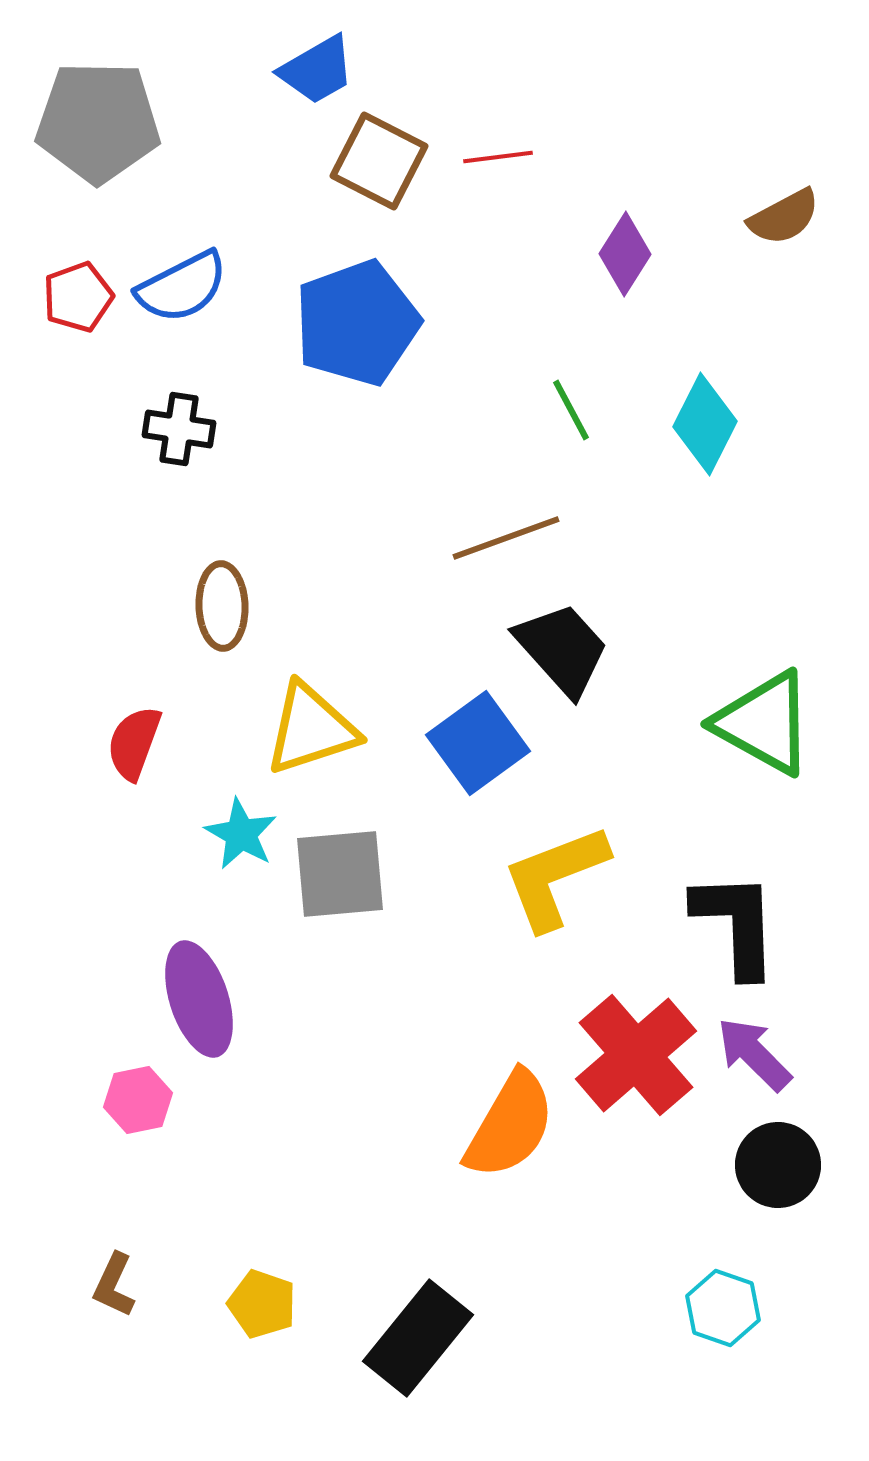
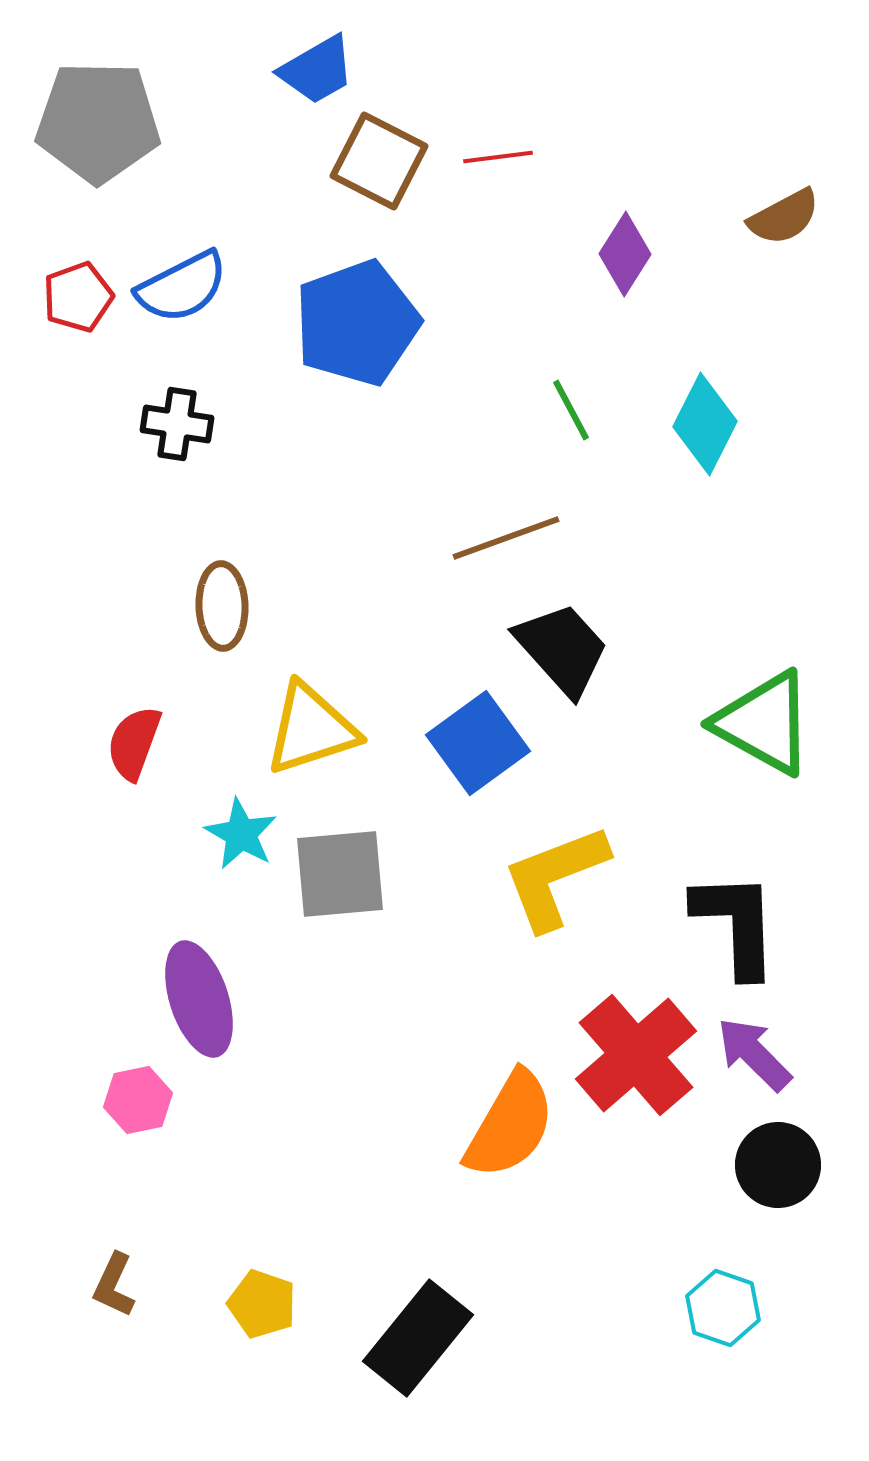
black cross: moved 2 px left, 5 px up
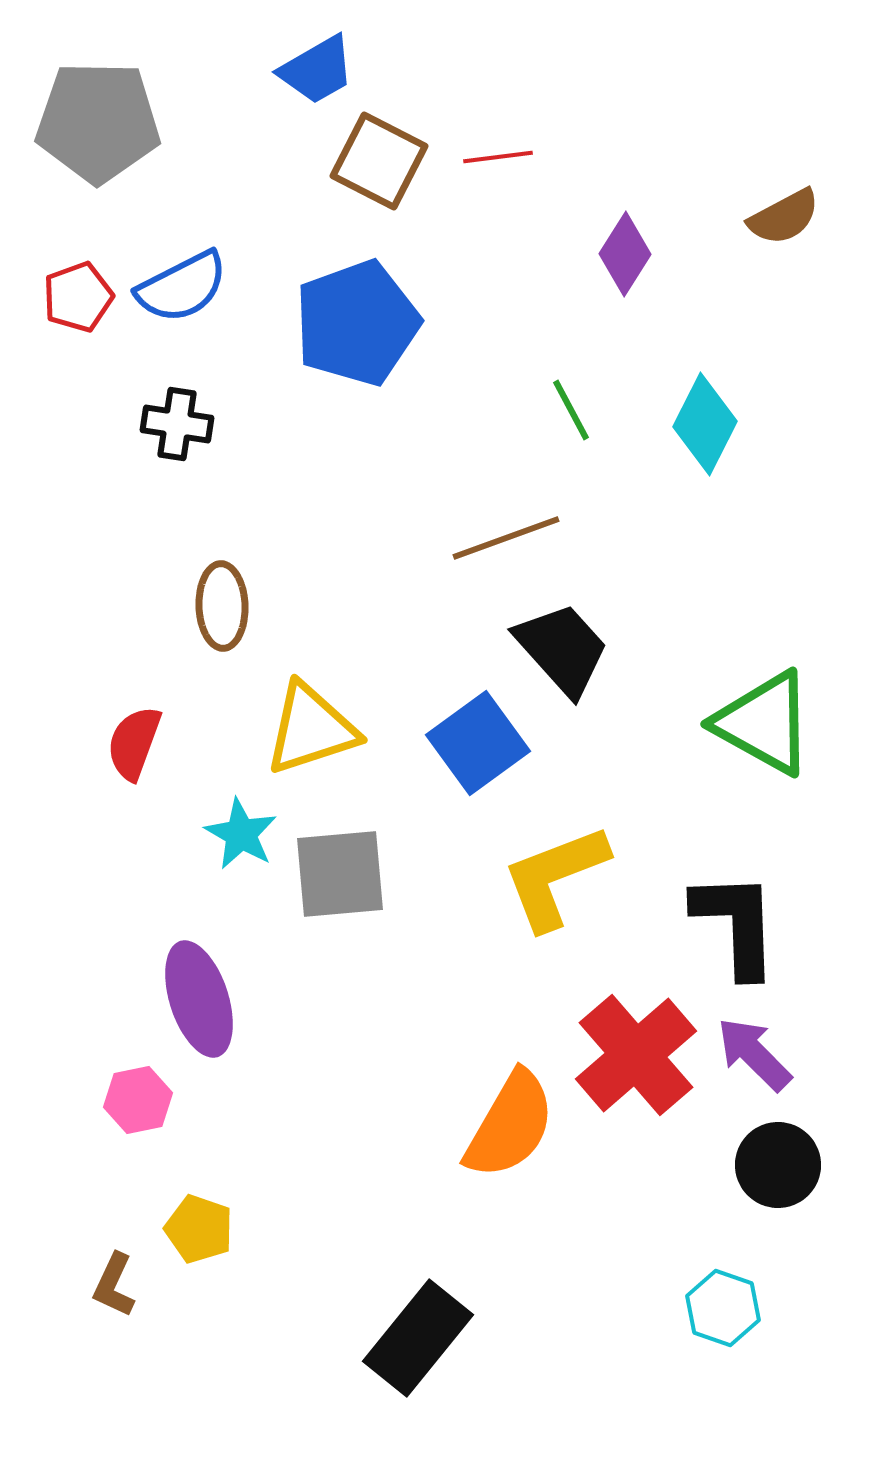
yellow pentagon: moved 63 px left, 75 px up
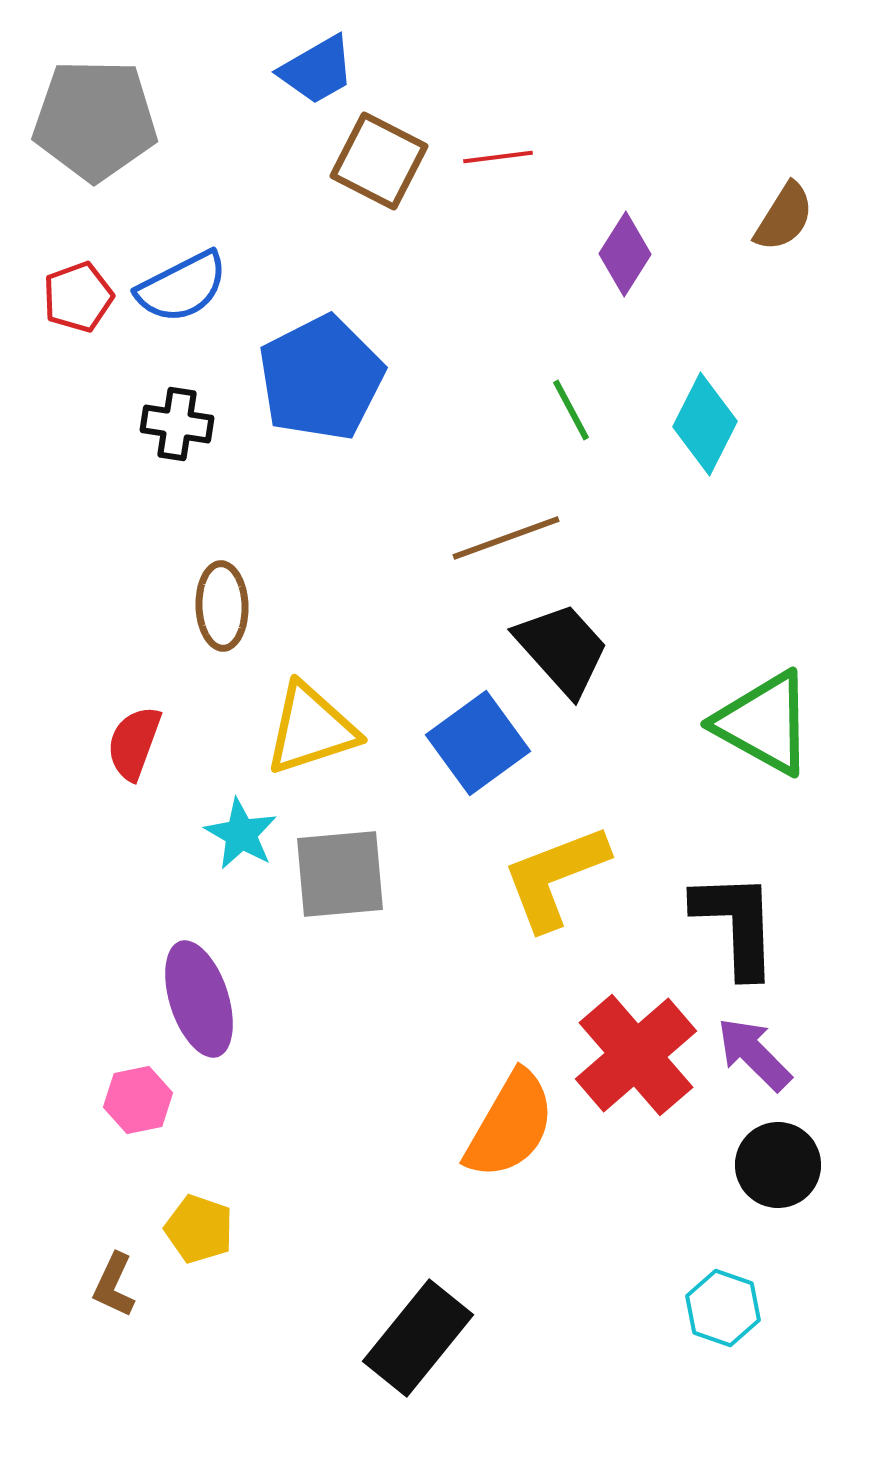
gray pentagon: moved 3 px left, 2 px up
brown semicircle: rotated 30 degrees counterclockwise
blue pentagon: moved 36 px left, 55 px down; rotated 7 degrees counterclockwise
